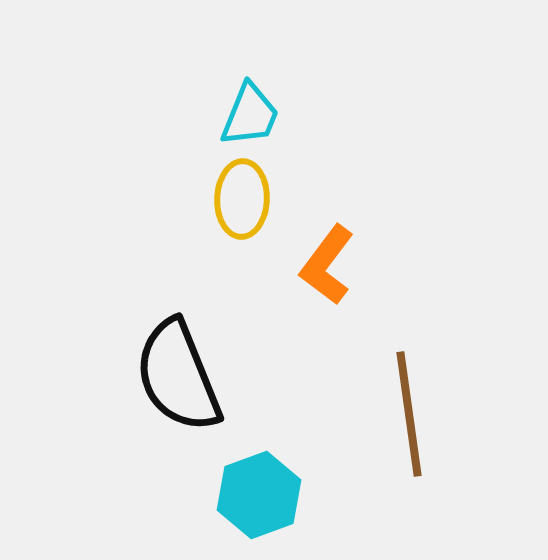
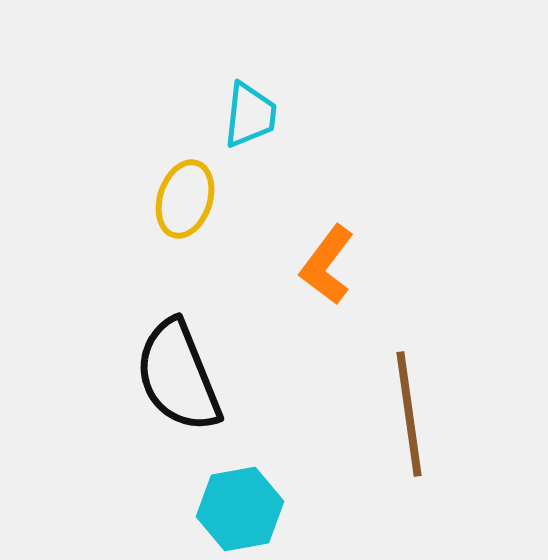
cyan trapezoid: rotated 16 degrees counterclockwise
yellow ellipse: moved 57 px left; rotated 16 degrees clockwise
cyan hexagon: moved 19 px left, 14 px down; rotated 10 degrees clockwise
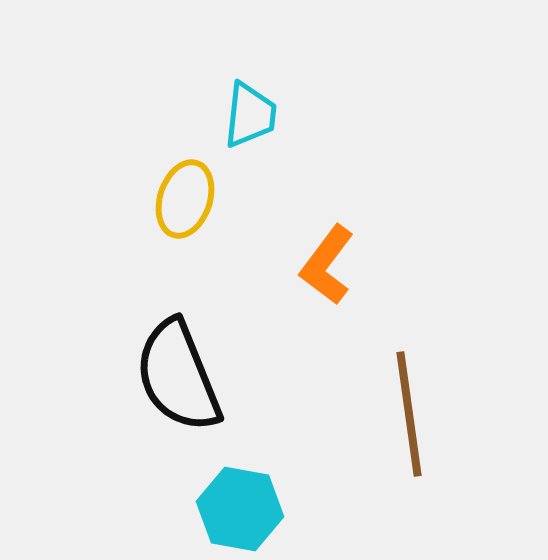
cyan hexagon: rotated 20 degrees clockwise
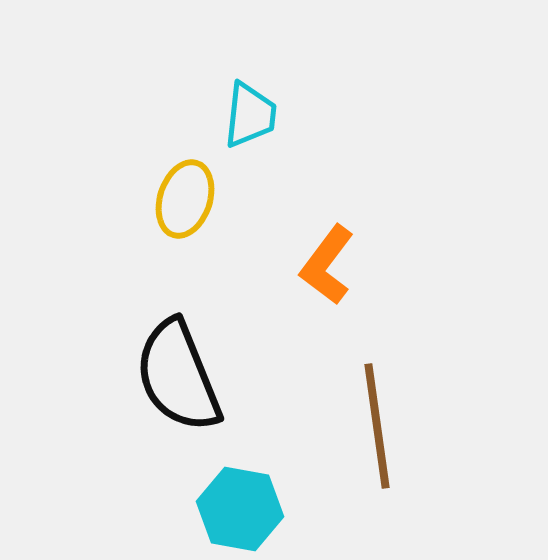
brown line: moved 32 px left, 12 px down
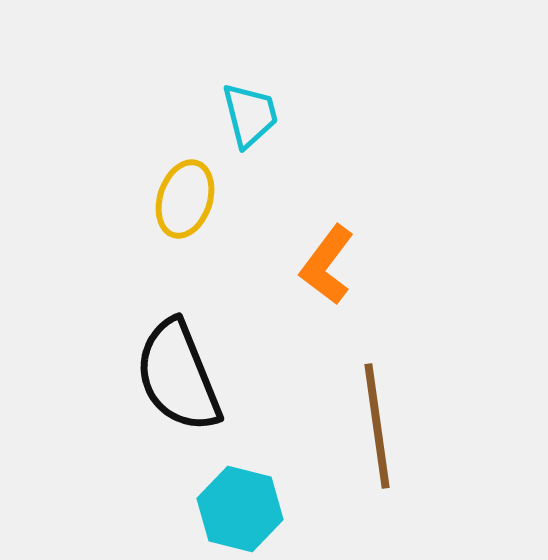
cyan trapezoid: rotated 20 degrees counterclockwise
cyan hexagon: rotated 4 degrees clockwise
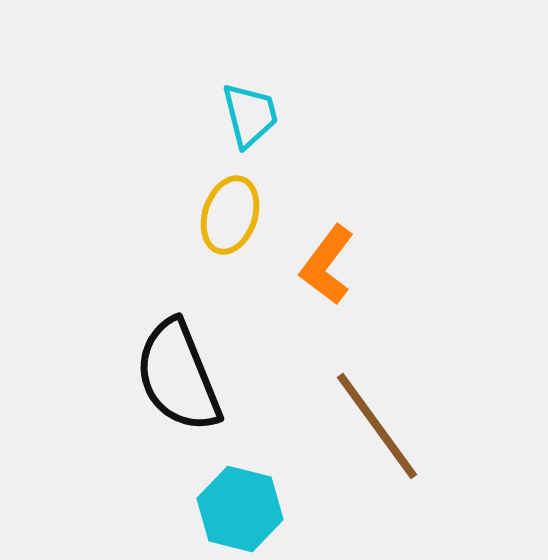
yellow ellipse: moved 45 px right, 16 px down
brown line: rotated 28 degrees counterclockwise
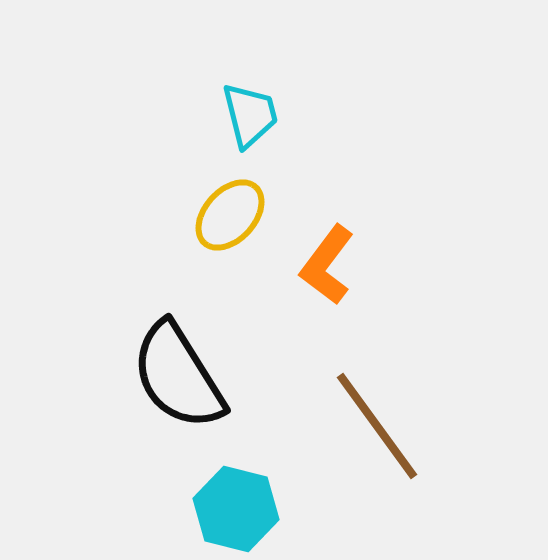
yellow ellipse: rotated 24 degrees clockwise
black semicircle: rotated 10 degrees counterclockwise
cyan hexagon: moved 4 px left
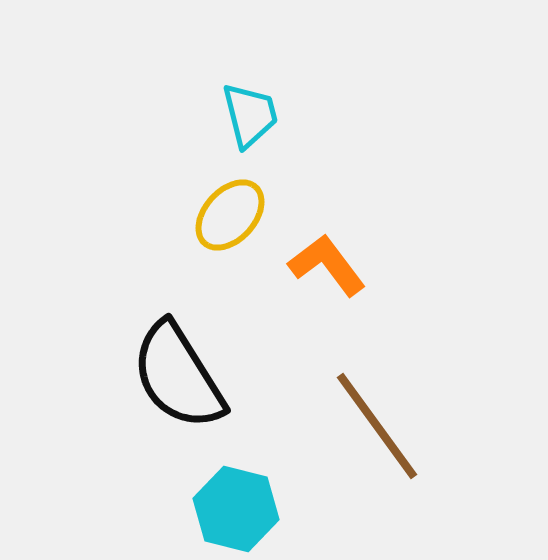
orange L-shape: rotated 106 degrees clockwise
